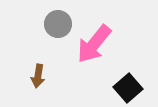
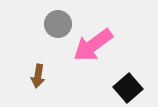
pink arrow: moved 1 px left, 1 px down; rotated 15 degrees clockwise
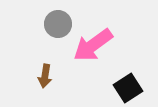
brown arrow: moved 7 px right
black square: rotated 8 degrees clockwise
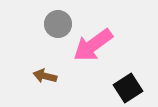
brown arrow: rotated 95 degrees clockwise
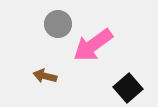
black square: rotated 8 degrees counterclockwise
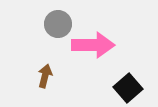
pink arrow: rotated 144 degrees counterclockwise
brown arrow: rotated 90 degrees clockwise
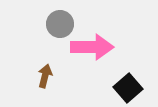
gray circle: moved 2 px right
pink arrow: moved 1 px left, 2 px down
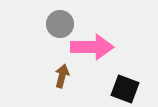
brown arrow: moved 17 px right
black square: moved 3 px left, 1 px down; rotated 28 degrees counterclockwise
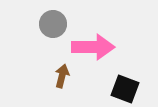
gray circle: moved 7 px left
pink arrow: moved 1 px right
